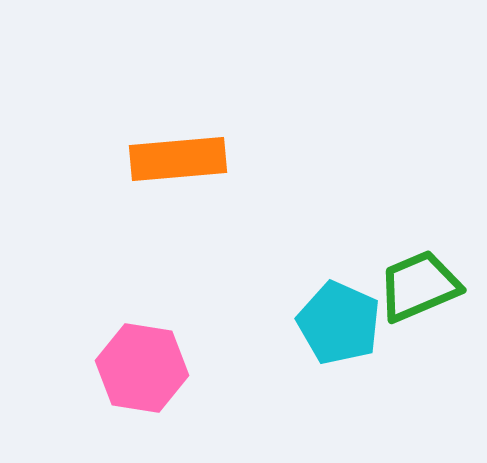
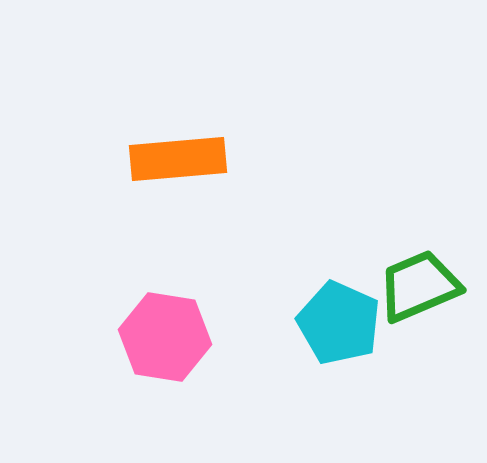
pink hexagon: moved 23 px right, 31 px up
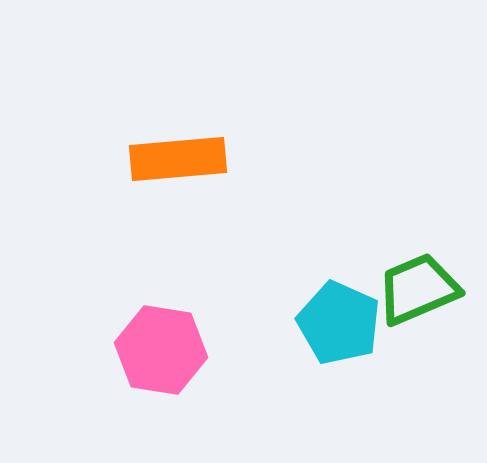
green trapezoid: moved 1 px left, 3 px down
pink hexagon: moved 4 px left, 13 px down
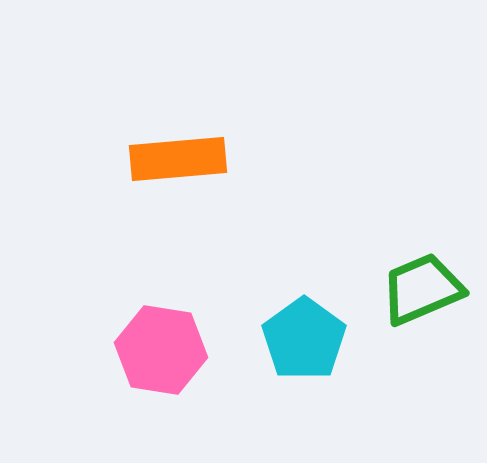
green trapezoid: moved 4 px right
cyan pentagon: moved 35 px left, 16 px down; rotated 12 degrees clockwise
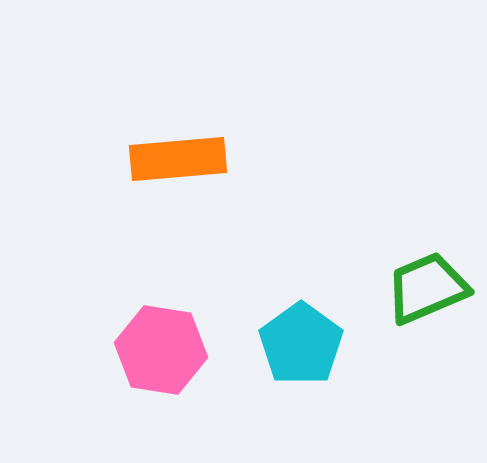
green trapezoid: moved 5 px right, 1 px up
cyan pentagon: moved 3 px left, 5 px down
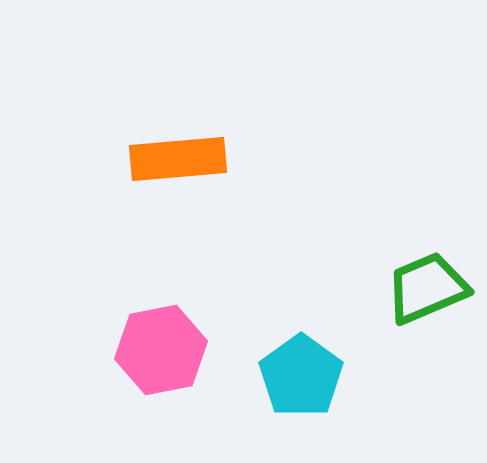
cyan pentagon: moved 32 px down
pink hexagon: rotated 20 degrees counterclockwise
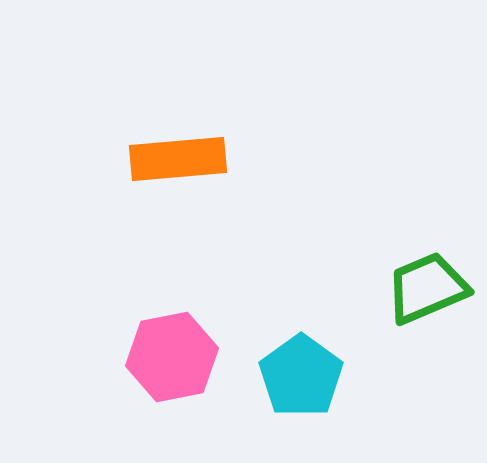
pink hexagon: moved 11 px right, 7 px down
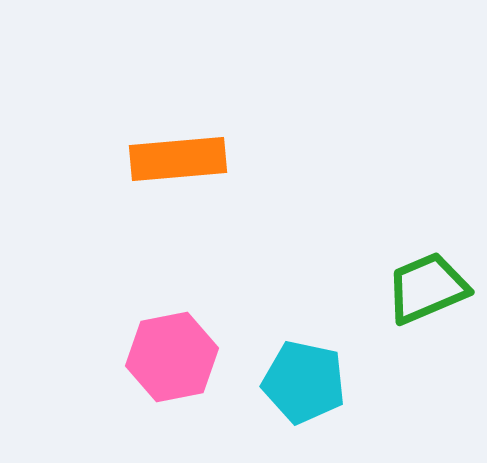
cyan pentagon: moved 3 px right, 6 px down; rotated 24 degrees counterclockwise
